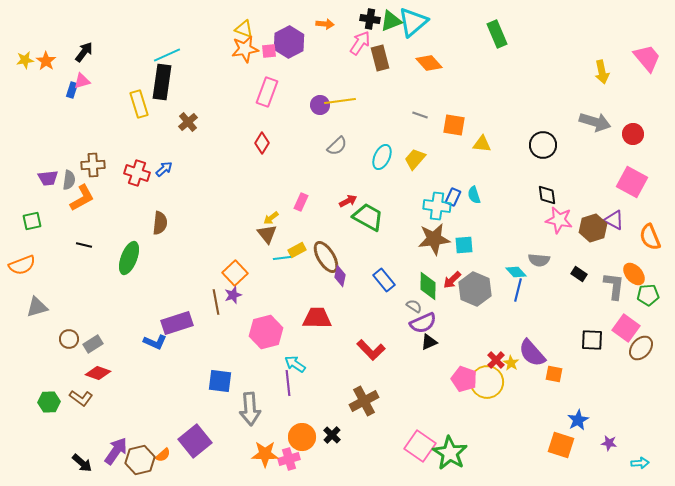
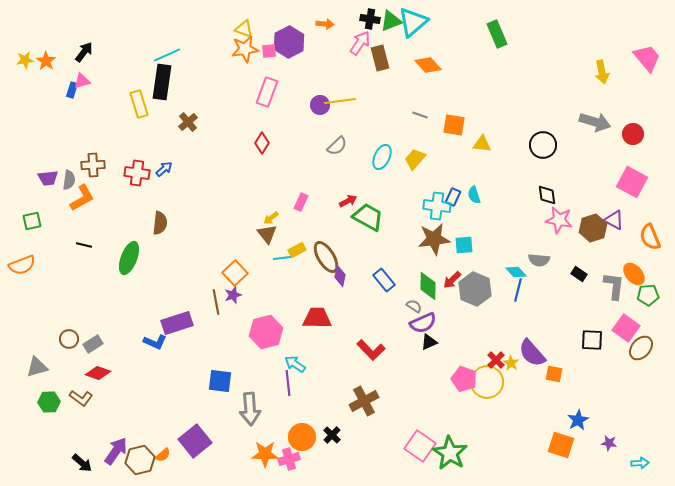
orange diamond at (429, 63): moved 1 px left, 2 px down
red cross at (137, 173): rotated 10 degrees counterclockwise
gray triangle at (37, 307): moved 60 px down
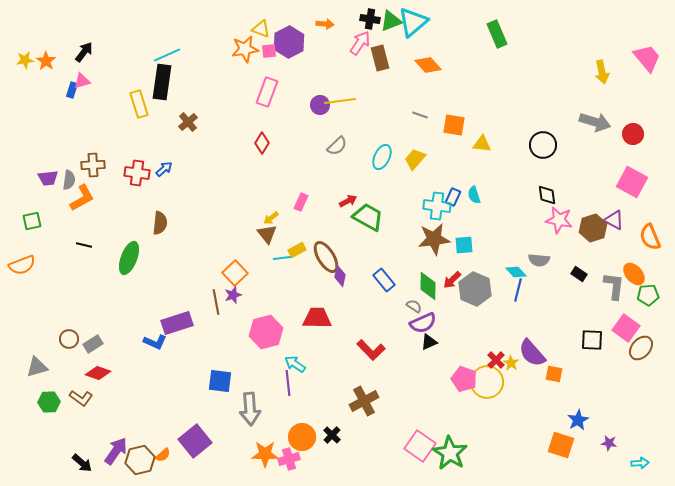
yellow triangle at (244, 29): moved 17 px right
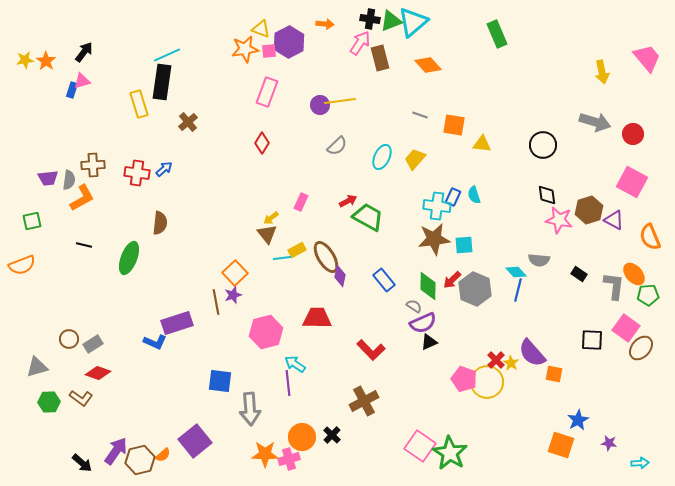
brown hexagon at (593, 228): moved 4 px left, 18 px up
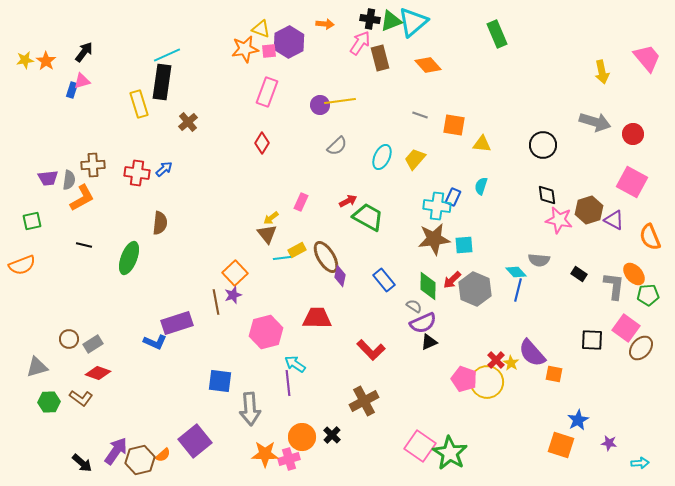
cyan semicircle at (474, 195): moved 7 px right, 9 px up; rotated 36 degrees clockwise
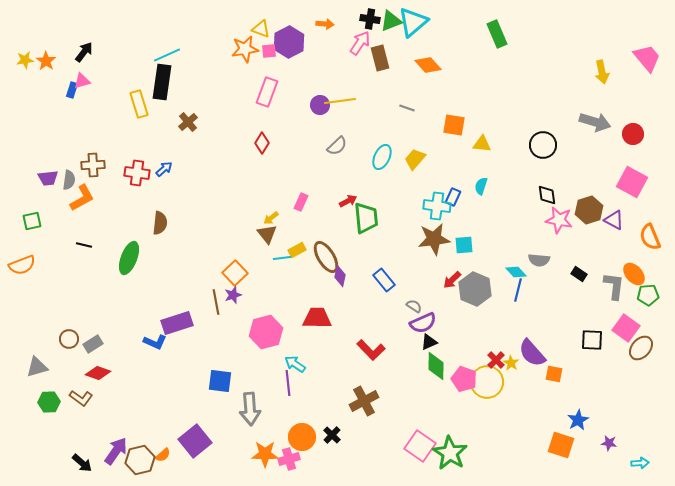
gray line at (420, 115): moved 13 px left, 7 px up
green trapezoid at (368, 217): moved 2 px left, 1 px down; rotated 56 degrees clockwise
green diamond at (428, 286): moved 8 px right, 80 px down
